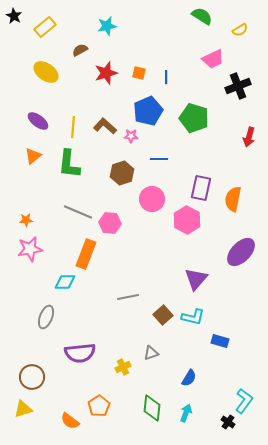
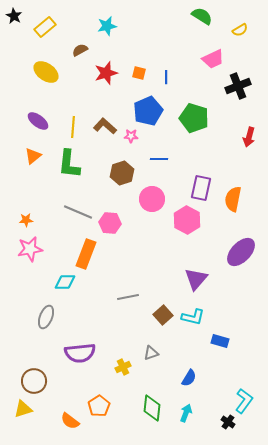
brown circle at (32, 377): moved 2 px right, 4 px down
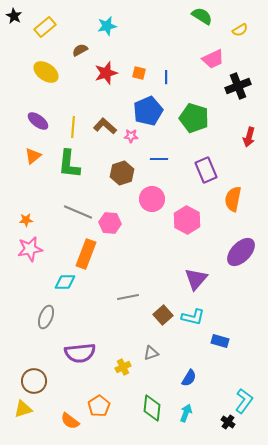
purple rectangle at (201, 188): moved 5 px right, 18 px up; rotated 35 degrees counterclockwise
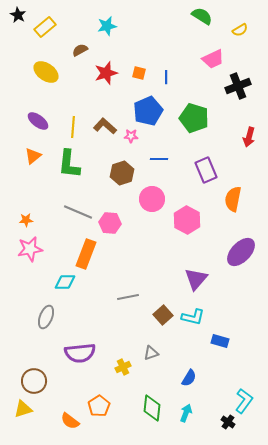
black star at (14, 16): moved 4 px right, 1 px up
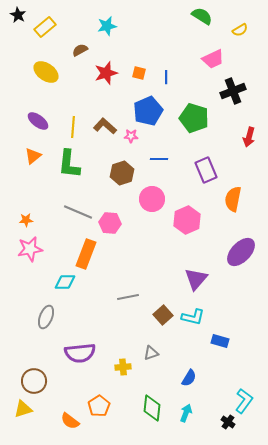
black cross at (238, 86): moved 5 px left, 5 px down
pink hexagon at (187, 220): rotated 8 degrees clockwise
yellow cross at (123, 367): rotated 21 degrees clockwise
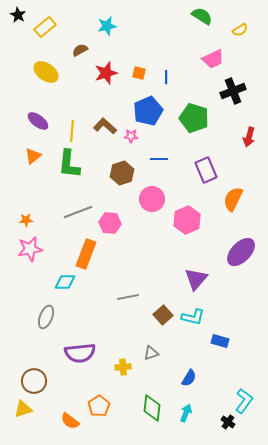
yellow line at (73, 127): moved 1 px left, 4 px down
orange semicircle at (233, 199): rotated 15 degrees clockwise
gray line at (78, 212): rotated 44 degrees counterclockwise
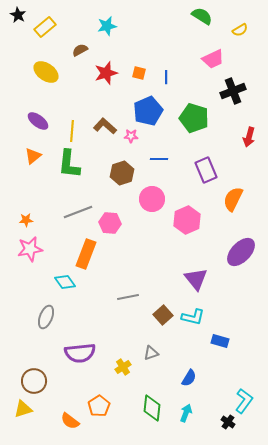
purple triangle at (196, 279): rotated 20 degrees counterclockwise
cyan diamond at (65, 282): rotated 55 degrees clockwise
yellow cross at (123, 367): rotated 28 degrees counterclockwise
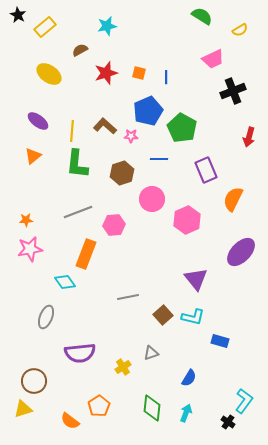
yellow ellipse at (46, 72): moved 3 px right, 2 px down
green pentagon at (194, 118): moved 12 px left, 10 px down; rotated 12 degrees clockwise
green L-shape at (69, 164): moved 8 px right
pink hexagon at (110, 223): moved 4 px right, 2 px down; rotated 10 degrees counterclockwise
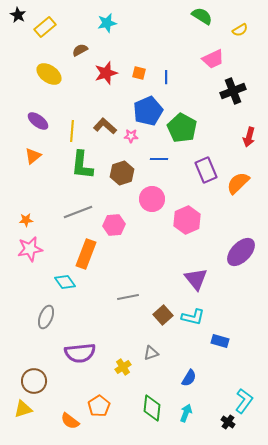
cyan star at (107, 26): moved 3 px up
green L-shape at (77, 164): moved 5 px right, 1 px down
orange semicircle at (233, 199): moved 5 px right, 16 px up; rotated 20 degrees clockwise
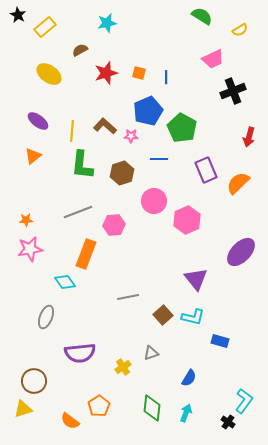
pink circle at (152, 199): moved 2 px right, 2 px down
